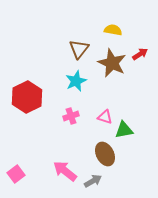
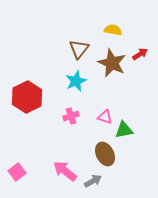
pink square: moved 1 px right, 2 px up
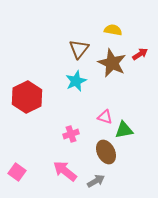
pink cross: moved 18 px down
brown ellipse: moved 1 px right, 2 px up
pink square: rotated 18 degrees counterclockwise
gray arrow: moved 3 px right
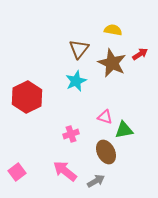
pink square: rotated 18 degrees clockwise
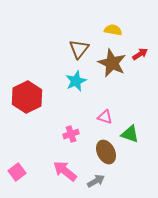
green triangle: moved 6 px right, 4 px down; rotated 30 degrees clockwise
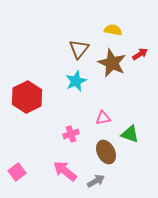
pink triangle: moved 2 px left, 1 px down; rotated 28 degrees counterclockwise
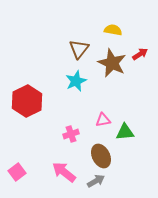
red hexagon: moved 4 px down
pink triangle: moved 2 px down
green triangle: moved 5 px left, 2 px up; rotated 24 degrees counterclockwise
brown ellipse: moved 5 px left, 4 px down
pink arrow: moved 1 px left, 1 px down
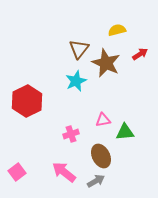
yellow semicircle: moved 4 px right; rotated 24 degrees counterclockwise
brown star: moved 6 px left
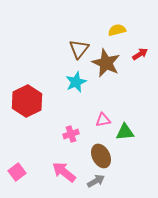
cyan star: moved 1 px down
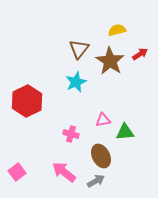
brown star: moved 4 px right, 2 px up; rotated 8 degrees clockwise
pink cross: rotated 35 degrees clockwise
